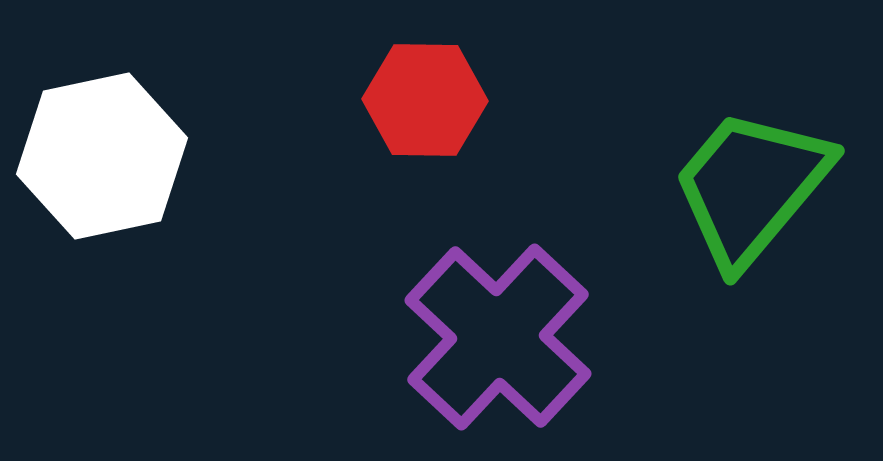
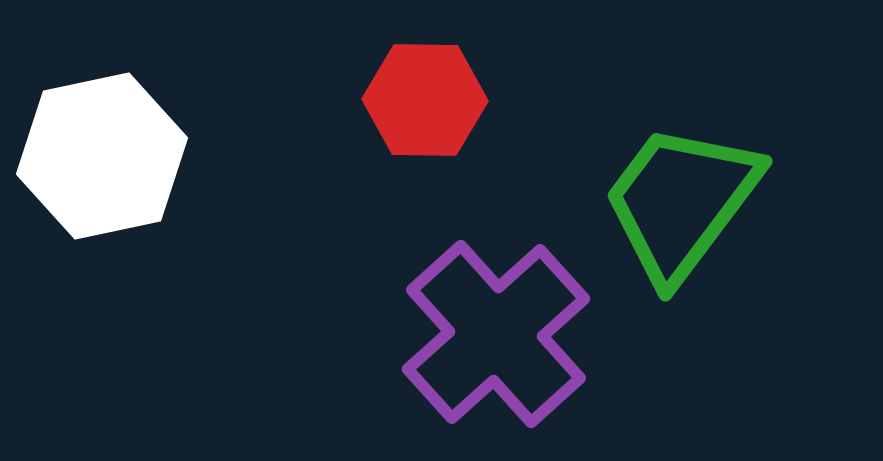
green trapezoid: moved 70 px left, 15 px down; rotated 3 degrees counterclockwise
purple cross: moved 2 px left, 3 px up; rotated 5 degrees clockwise
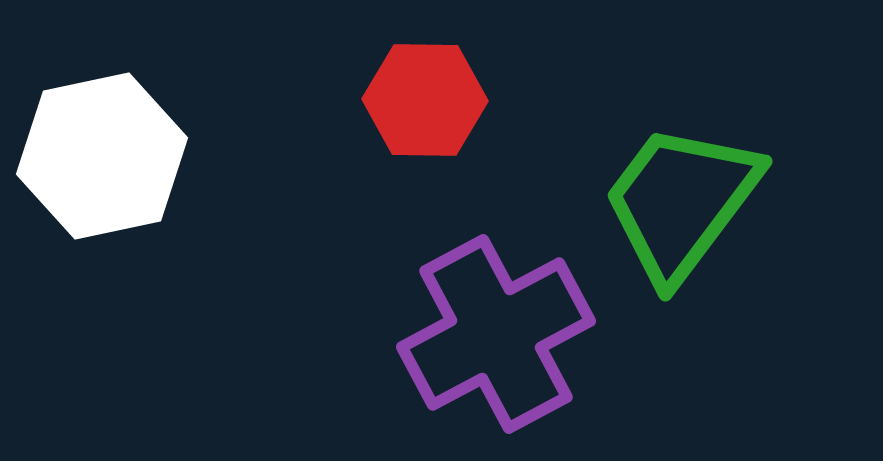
purple cross: rotated 14 degrees clockwise
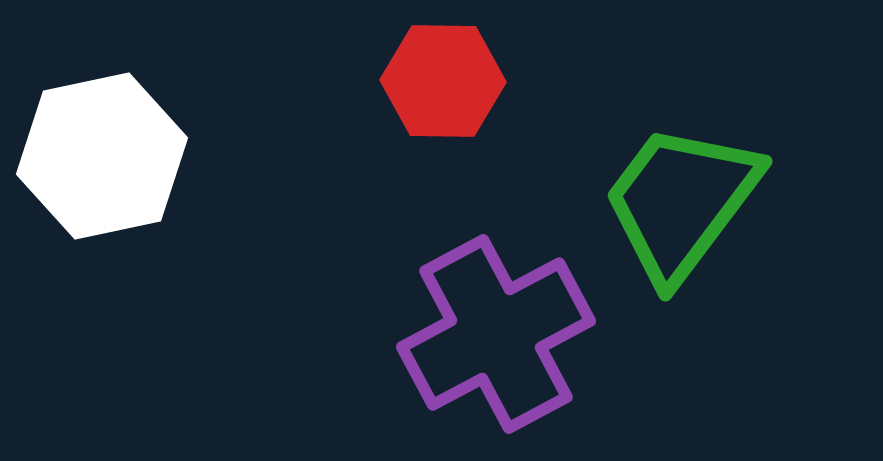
red hexagon: moved 18 px right, 19 px up
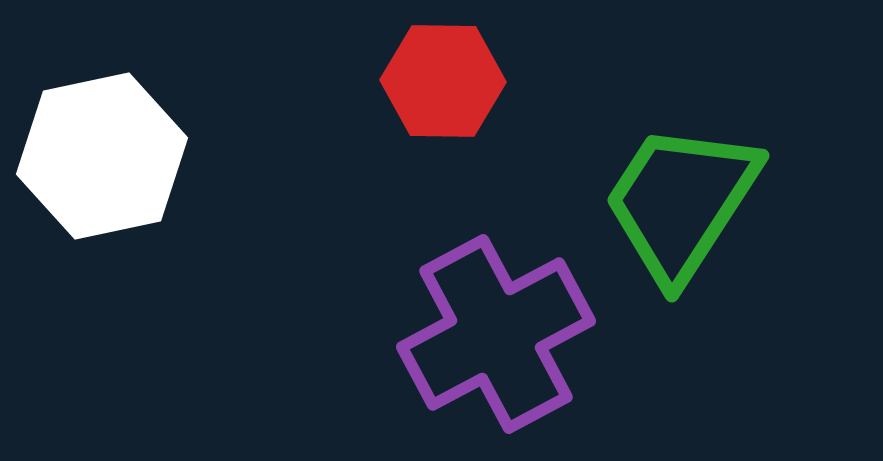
green trapezoid: rotated 4 degrees counterclockwise
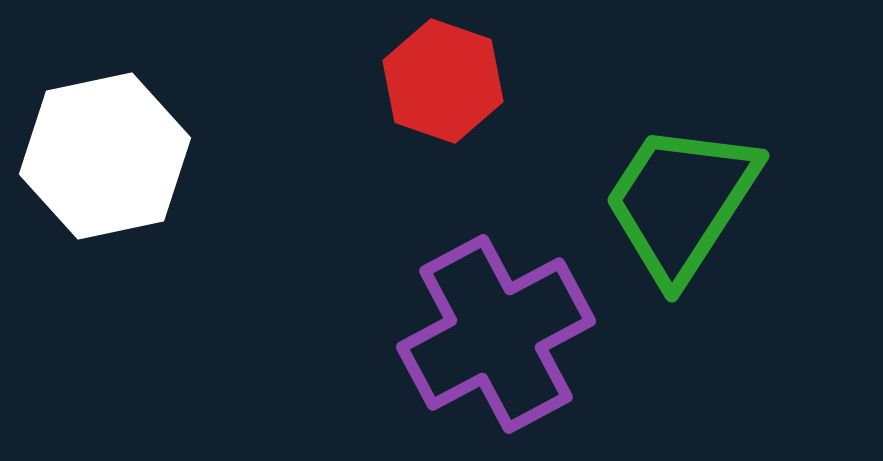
red hexagon: rotated 18 degrees clockwise
white hexagon: moved 3 px right
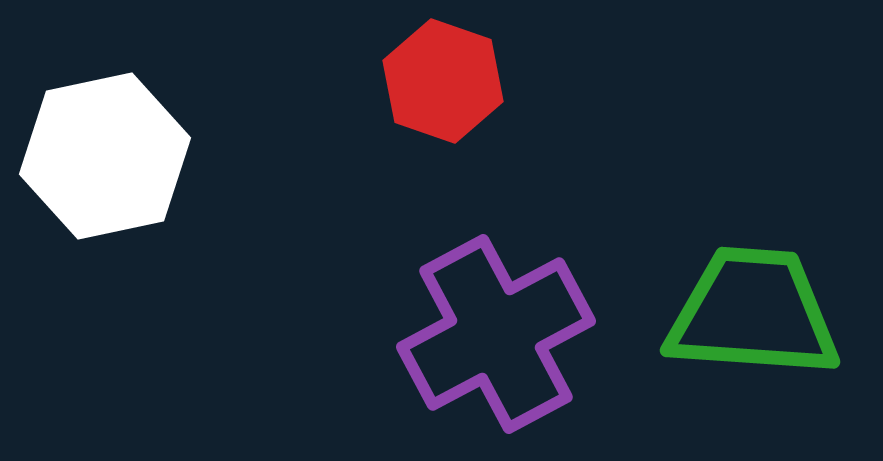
green trapezoid: moved 72 px right, 111 px down; rotated 61 degrees clockwise
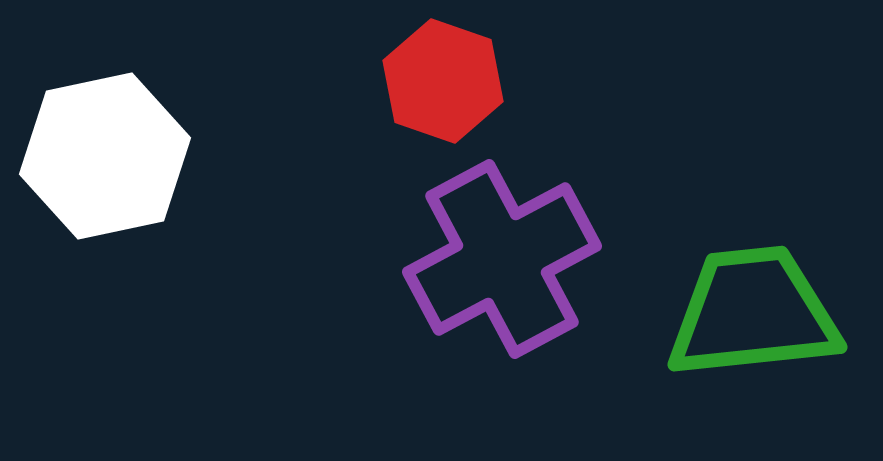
green trapezoid: rotated 10 degrees counterclockwise
purple cross: moved 6 px right, 75 px up
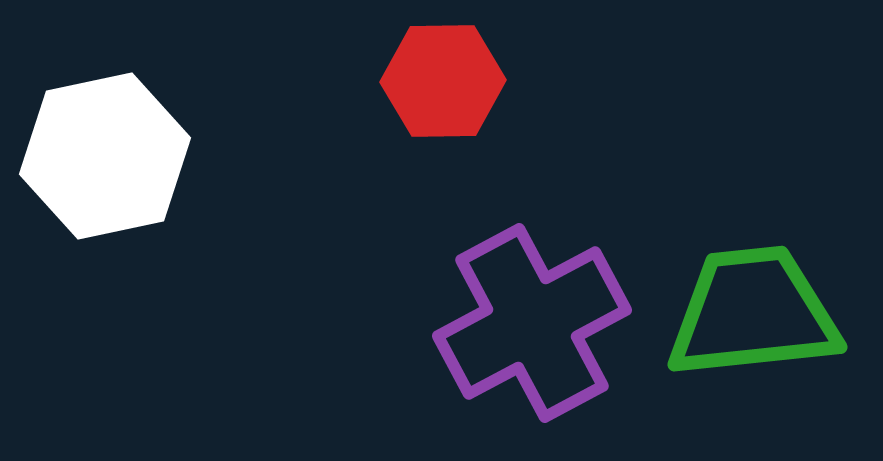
red hexagon: rotated 20 degrees counterclockwise
purple cross: moved 30 px right, 64 px down
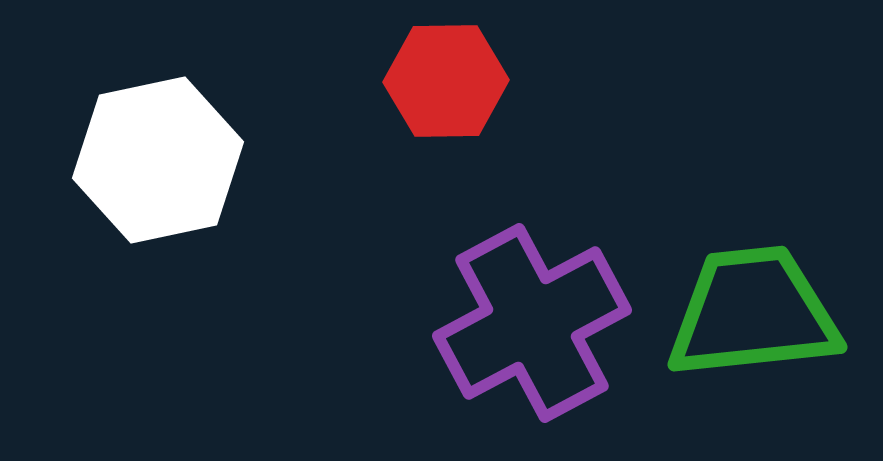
red hexagon: moved 3 px right
white hexagon: moved 53 px right, 4 px down
